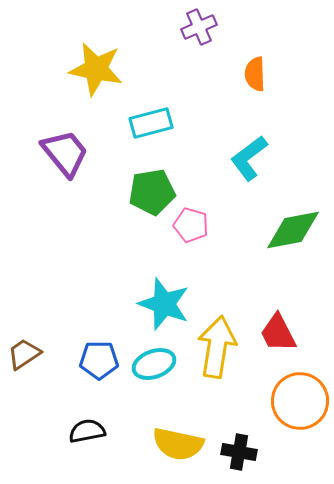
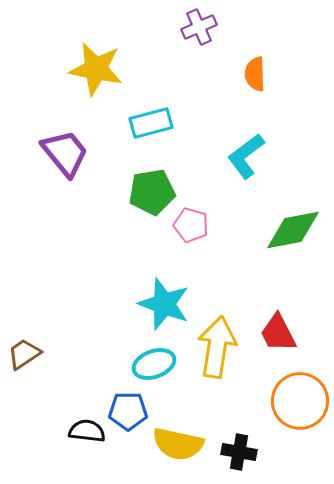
cyan L-shape: moved 3 px left, 2 px up
blue pentagon: moved 29 px right, 51 px down
black semicircle: rotated 18 degrees clockwise
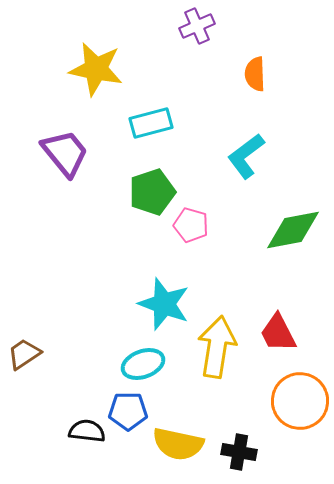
purple cross: moved 2 px left, 1 px up
green pentagon: rotated 9 degrees counterclockwise
cyan ellipse: moved 11 px left
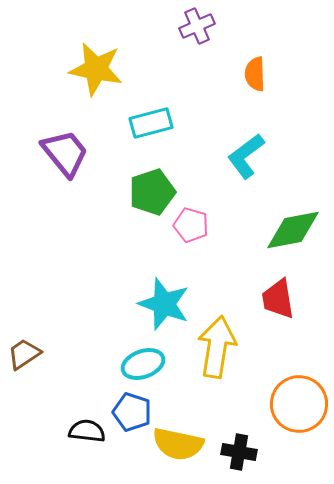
red trapezoid: moved 34 px up; rotated 18 degrees clockwise
orange circle: moved 1 px left, 3 px down
blue pentagon: moved 4 px right, 1 px down; rotated 18 degrees clockwise
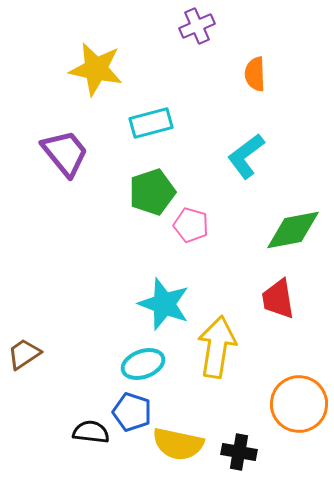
black semicircle: moved 4 px right, 1 px down
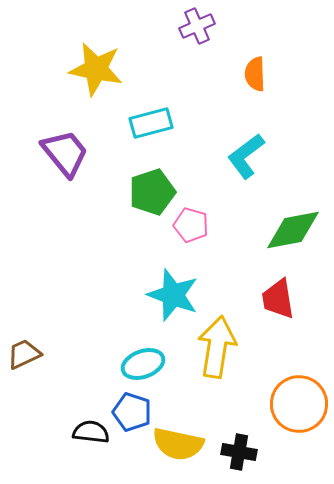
cyan star: moved 9 px right, 9 px up
brown trapezoid: rotated 9 degrees clockwise
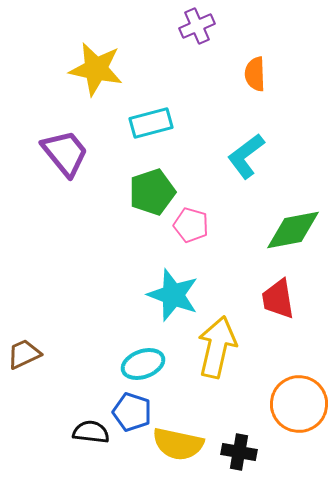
yellow arrow: rotated 4 degrees clockwise
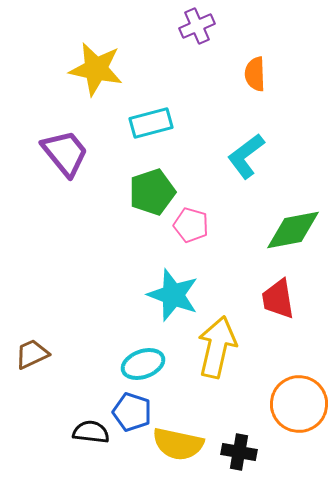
brown trapezoid: moved 8 px right
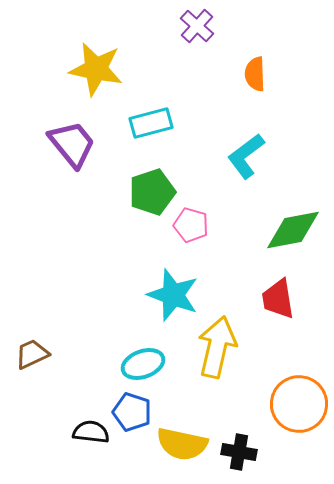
purple cross: rotated 24 degrees counterclockwise
purple trapezoid: moved 7 px right, 9 px up
yellow semicircle: moved 4 px right
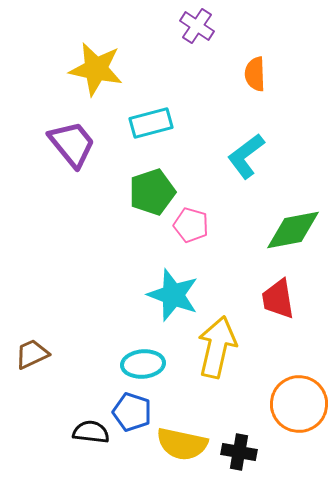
purple cross: rotated 8 degrees counterclockwise
cyan ellipse: rotated 15 degrees clockwise
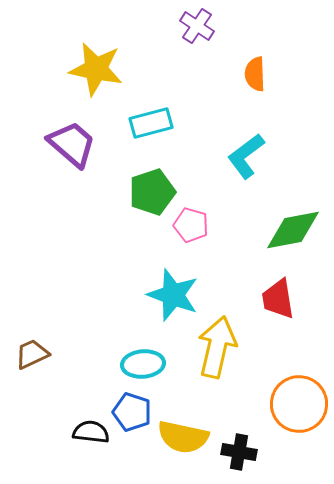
purple trapezoid: rotated 10 degrees counterclockwise
yellow semicircle: moved 1 px right, 7 px up
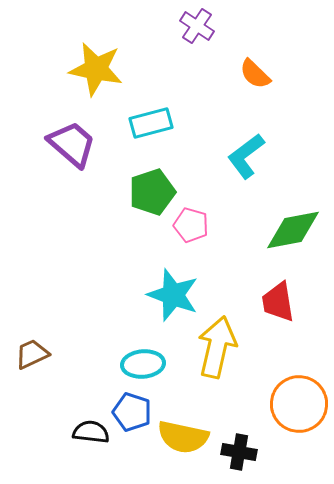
orange semicircle: rotated 44 degrees counterclockwise
red trapezoid: moved 3 px down
